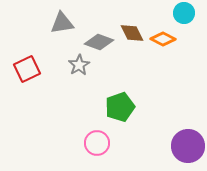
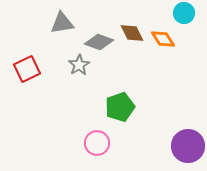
orange diamond: rotated 30 degrees clockwise
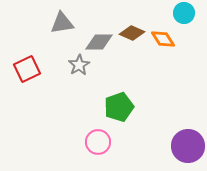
brown diamond: rotated 40 degrees counterclockwise
gray diamond: rotated 20 degrees counterclockwise
green pentagon: moved 1 px left
pink circle: moved 1 px right, 1 px up
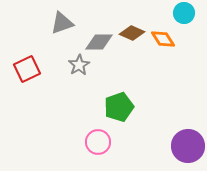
gray triangle: rotated 10 degrees counterclockwise
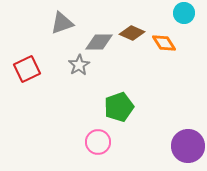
orange diamond: moved 1 px right, 4 px down
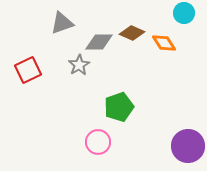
red square: moved 1 px right, 1 px down
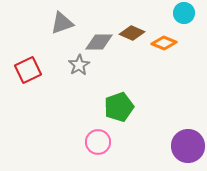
orange diamond: rotated 35 degrees counterclockwise
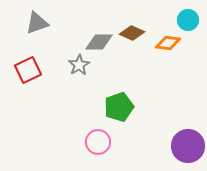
cyan circle: moved 4 px right, 7 px down
gray triangle: moved 25 px left
orange diamond: moved 4 px right; rotated 15 degrees counterclockwise
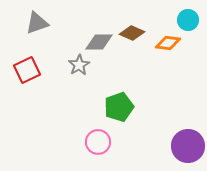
red square: moved 1 px left
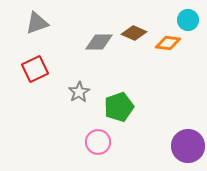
brown diamond: moved 2 px right
gray star: moved 27 px down
red square: moved 8 px right, 1 px up
